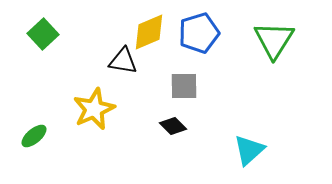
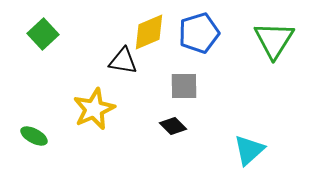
green ellipse: rotated 68 degrees clockwise
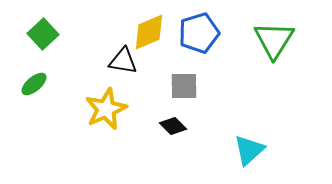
yellow star: moved 12 px right
green ellipse: moved 52 px up; rotated 68 degrees counterclockwise
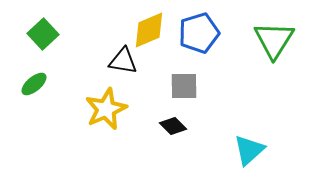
yellow diamond: moved 2 px up
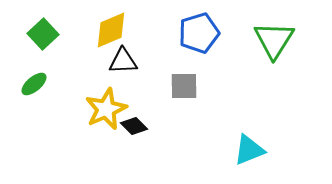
yellow diamond: moved 38 px left
black triangle: rotated 12 degrees counterclockwise
black diamond: moved 39 px left
cyan triangle: rotated 20 degrees clockwise
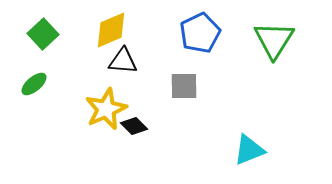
blue pentagon: moved 1 px right; rotated 9 degrees counterclockwise
black triangle: rotated 8 degrees clockwise
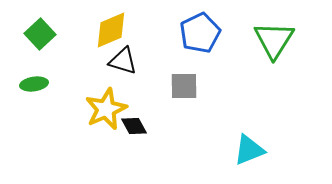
green square: moved 3 px left
black triangle: rotated 12 degrees clockwise
green ellipse: rotated 32 degrees clockwise
black diamond: rotated 16 degrees clockwise
